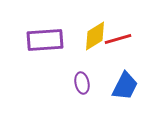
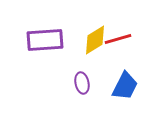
yellow diamond: moved 4 px down
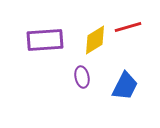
red line: moved 10 px right, 12 px up
purple ellipse: moved 6 px up
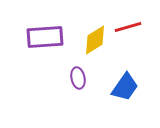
purple rectangle: moved 3 px up
purple ellipse: moved 4 px left, 1 px down
blue trapezoid: moved 1 px down; rotated 8 degrees clockwise
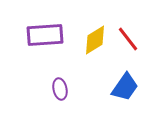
red line: moved 12 px down; rotated 68 degrees clockwise
purple rectangle: moved 2 px up
purple ellipse: moved 18 px left, 11 px down
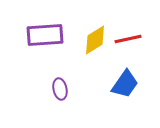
red line: rotated 64 degrees counterclockwise
blue trapezoid: moved 3 px up
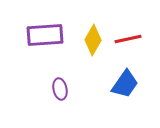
yellow diamond: moved 2 px left; rotated 28 degrees counterclockwise
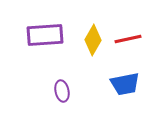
blue trapezoid: rotated 44 degrees clockwise
purple ellipse: moved 2 px right, 2 px down
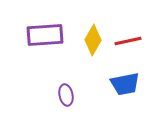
red line: moved 2 px down
purple ellipse: moved 4 px right, 4 px down
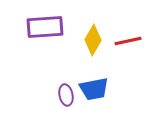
purple rectangle: moved 8 px up
blue trapezoid: moved 31 px left, 5 px down
